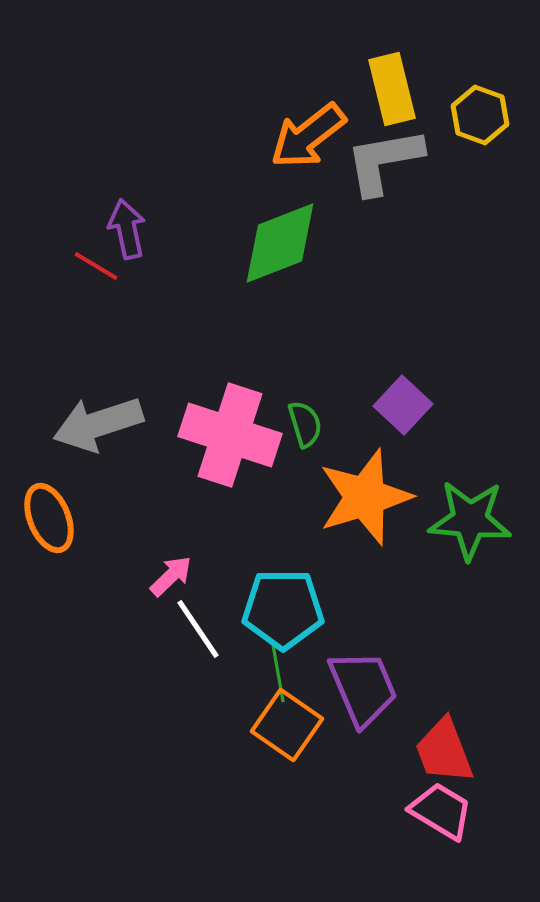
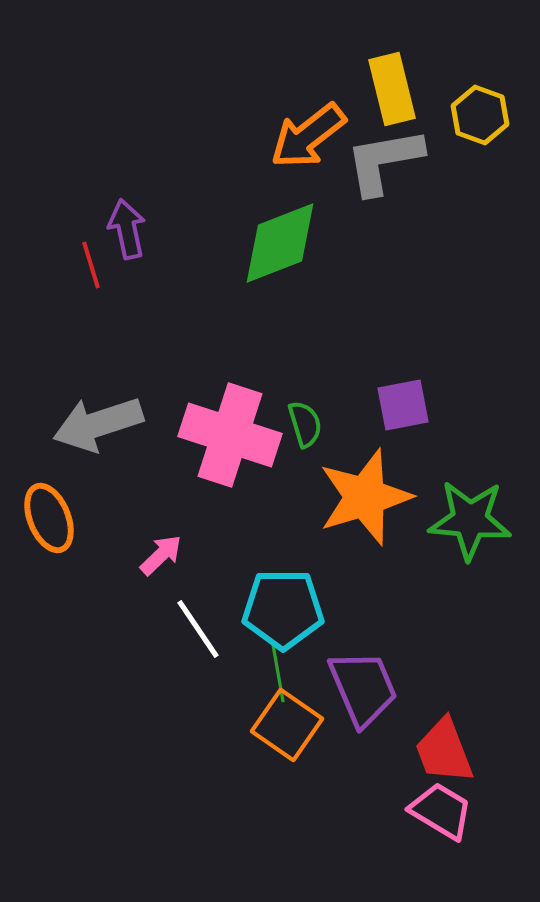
red line: moved 5 px left, 1 px up; rotated 42 degrees clockwise
purple square: rotated 36 degrees clockwise
pink arrow: moved 10 px left, 21 px up
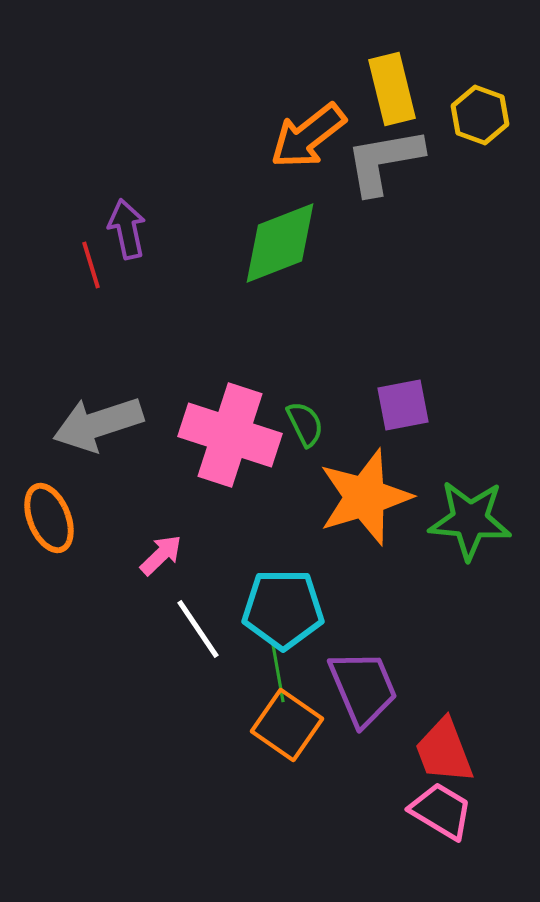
green semicircle: rotated 9 degrees counterclockwise
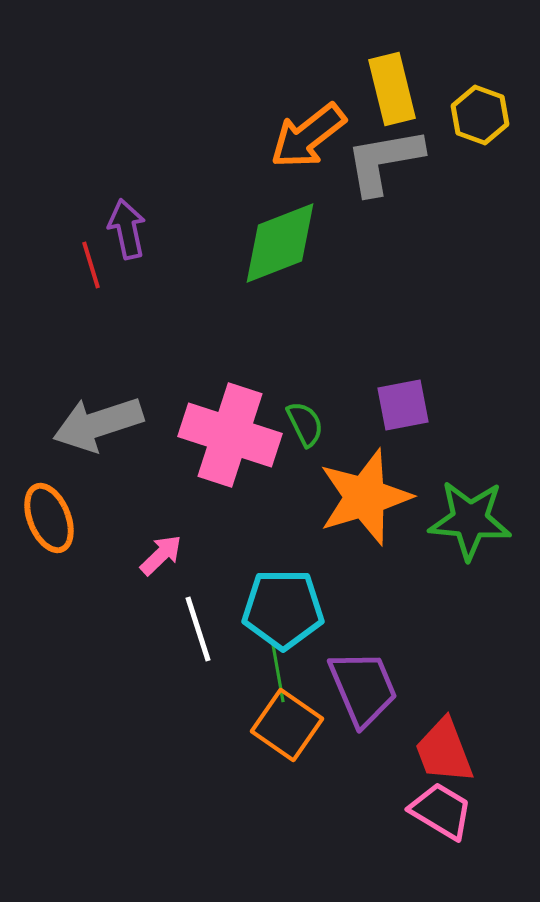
white line: rotated 16 degrees clockwise
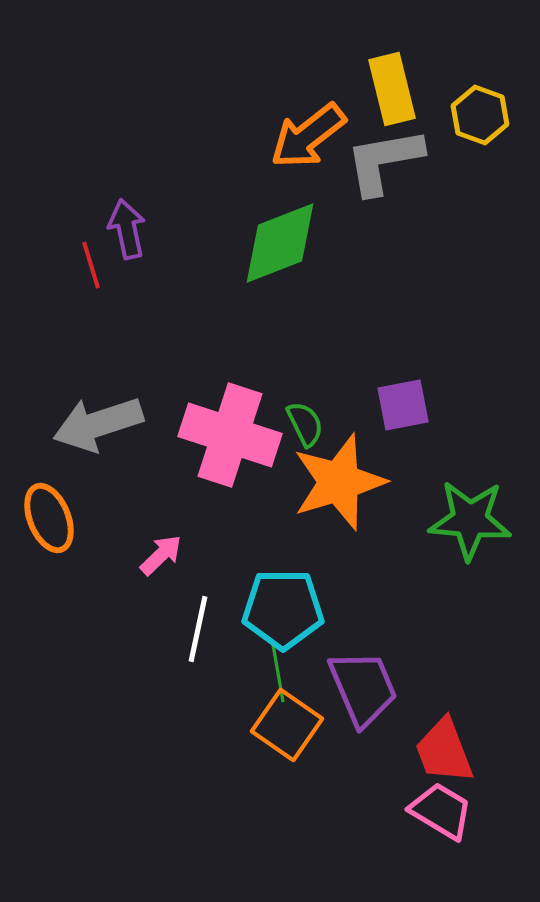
orange star: moved 26 px left, 15 px up
white line: rotated 30 degrees clockwise
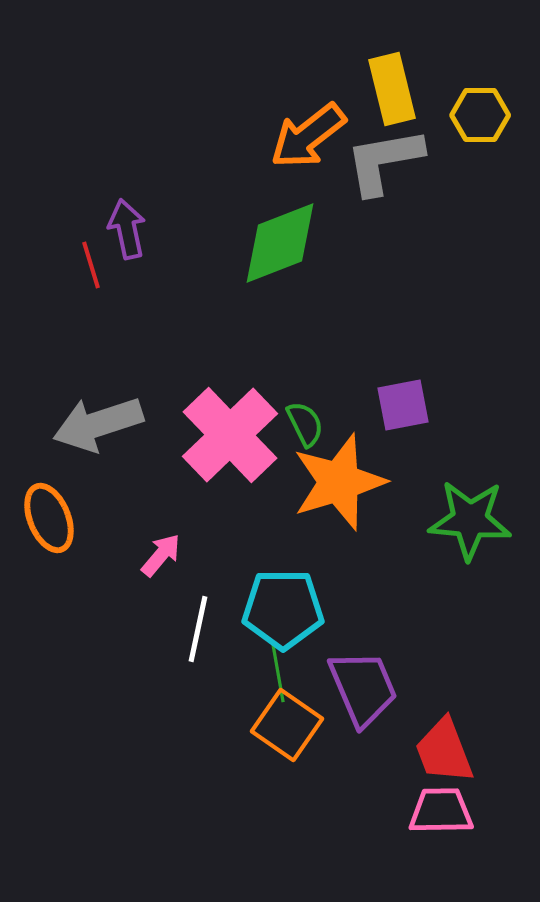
yellow hexagon: rotated 20 degrees counterclockwise
pink cross: rotated 28 degrees clockwise
pink arrow: rotated 6 degrees counterclockwise
pink trapezoid: rotated 32 degrees counterclockwise
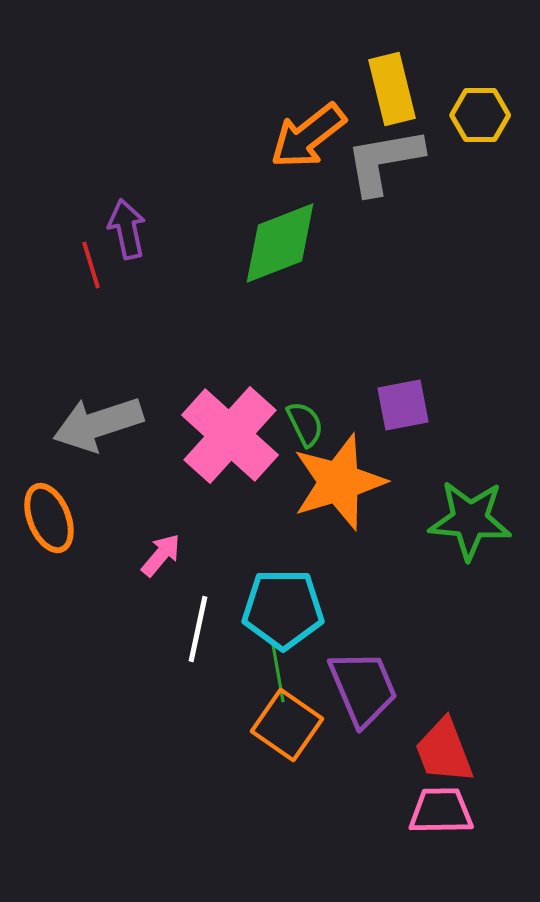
pink cross: rotated 4 degrees counterclockwise
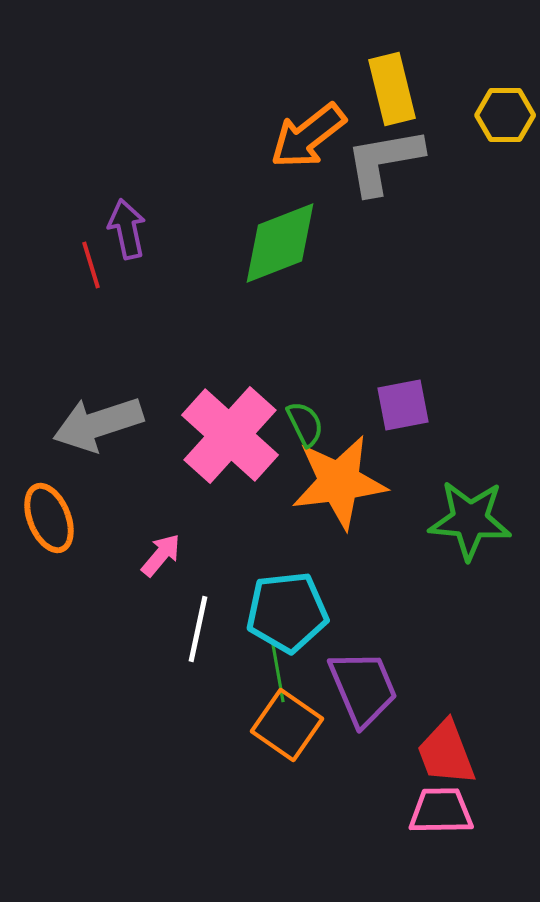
yellow hexagon: moved 25 px right
orange star: rotated 10 degrees clockwise
cyan pentagon: moved 4 px right, 3 px down; rotated 6 degrees counterclockwise
red trapezoid: moved 2 px right, 2 px down
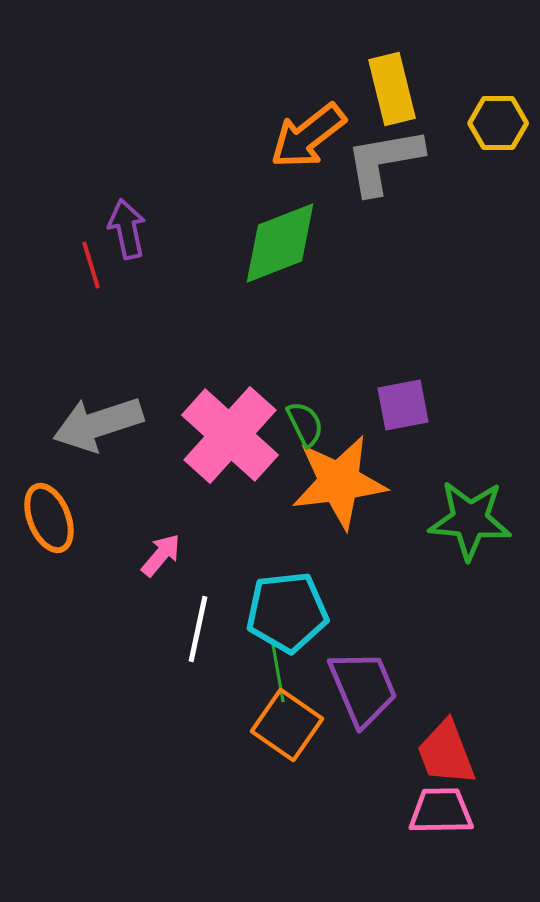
yellow hexagon: moved 7 px left, 8 px down
